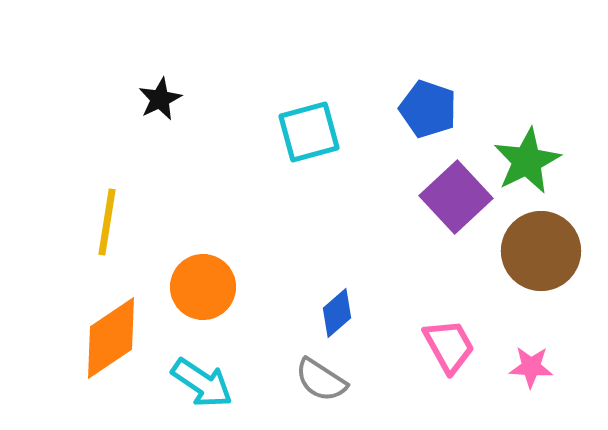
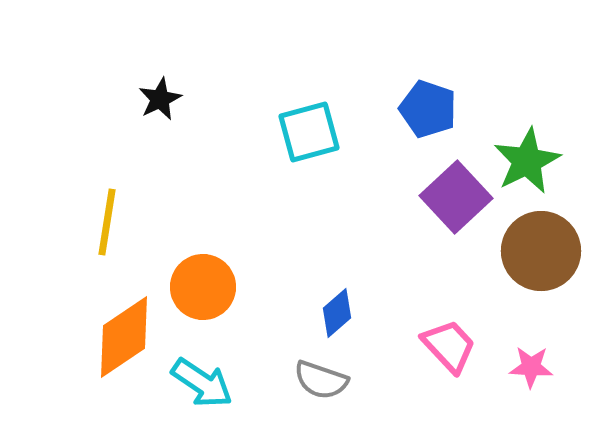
orange diamond: moved 13 px right, 1 px up
pink trapezoid: rotated 14 degrees counterclockwise
gray semicircle: rotated 14 degrees counterclockwise
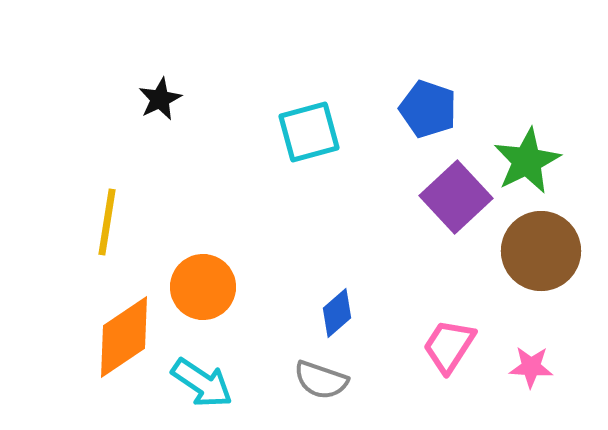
pink trapezoid: rotated 104 degrees counterclockwise
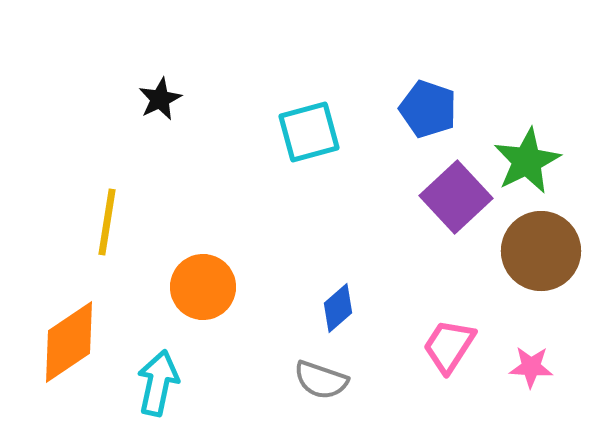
blue diamond: moved 1 px right, 5 px up
orange diamond: moved 55 px left, 5 px down
cyan arrow: moved 44 px left; rotated 112 degrees counterclockwise
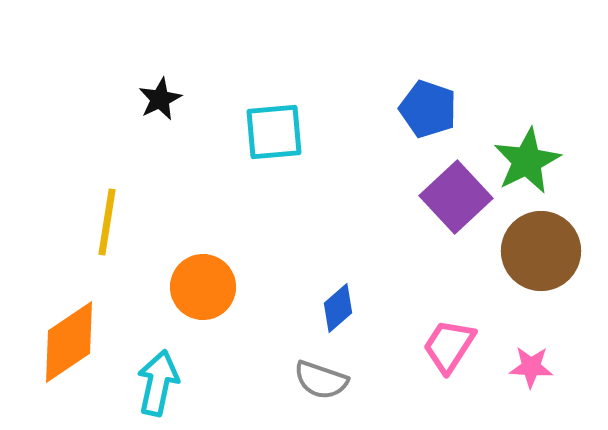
cyan square: moved 35 px left; rotated 10 degrees clockwise
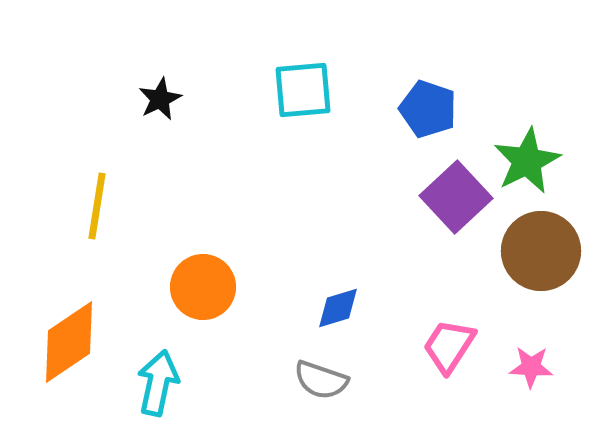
cyan square: moved 29 px right, 42 px up
yellow line: moved 10 px left, 16 px up
blue diamond: rotated 24 degrees clockwise
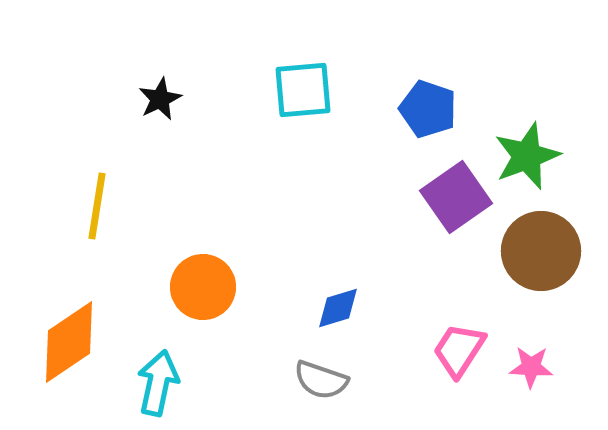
green star: moved 5 px up; rotated 6 degrees clockwise
purple square: rotated 8 degrees clockwise
pink trapezoid: moved 10 px right, 4 px down
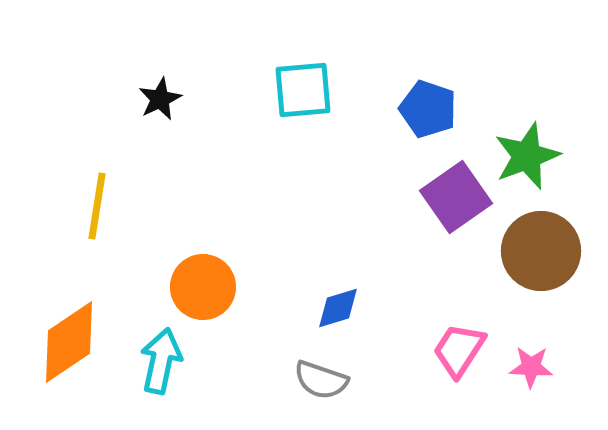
cyan arrow: moved 3 px right, 22 px up
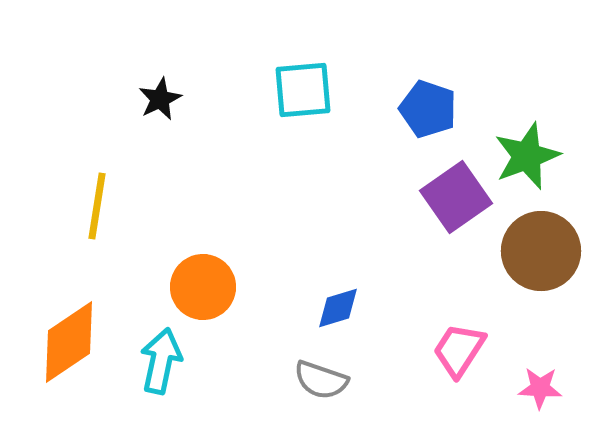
pink star: moved 9 px right, 21 px down
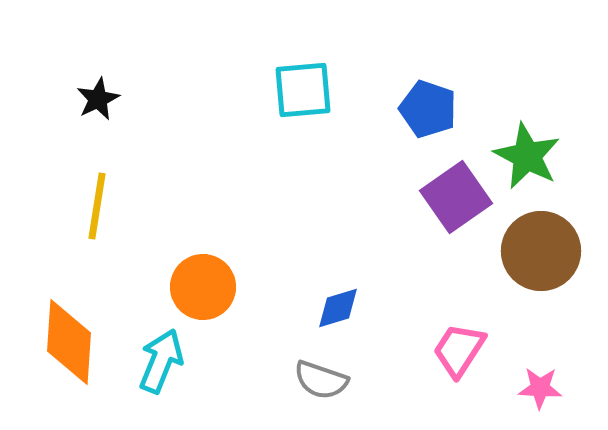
black star: moved 62 px left
green star: rotated 24 degrees counterclockwise
orange diamond: rotated 52 degrees counterclockwise
cyan arrow: rotated 10 degrees clockwise
